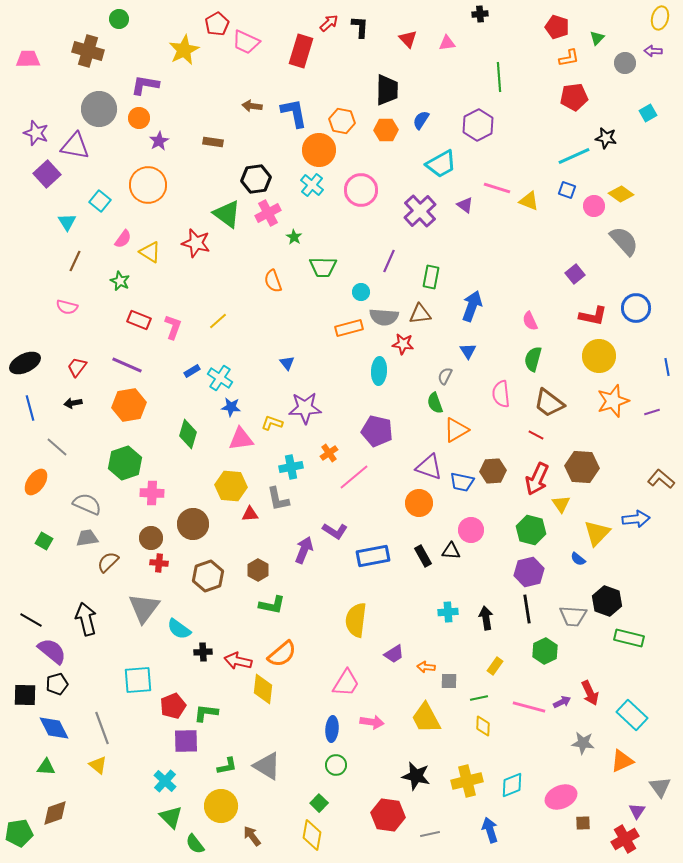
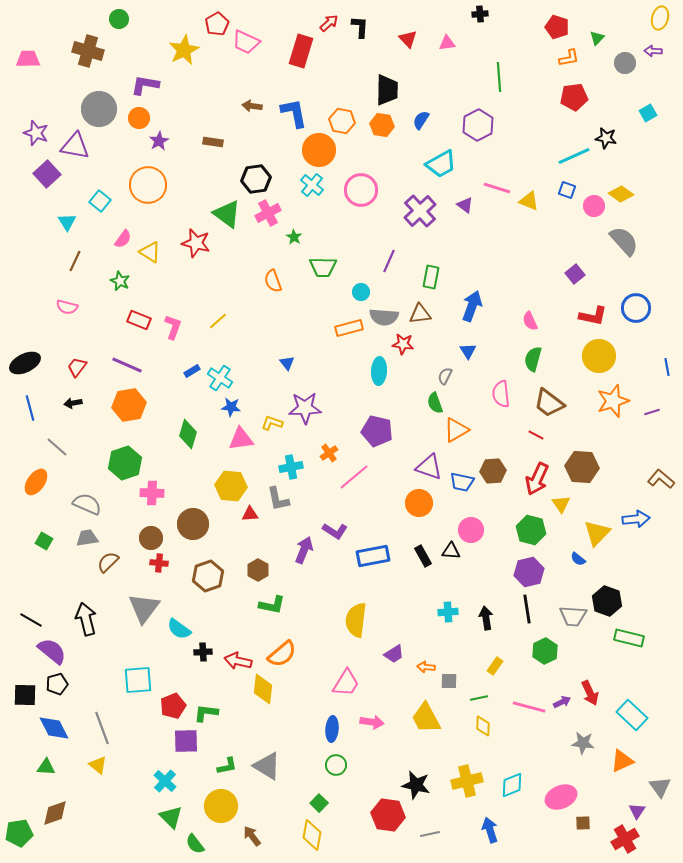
orange hexagon at (386, 130): moved 4 px left, 5 px up; rotated 10 degrees clockwise
black star at (416, 776): moved 9 px down
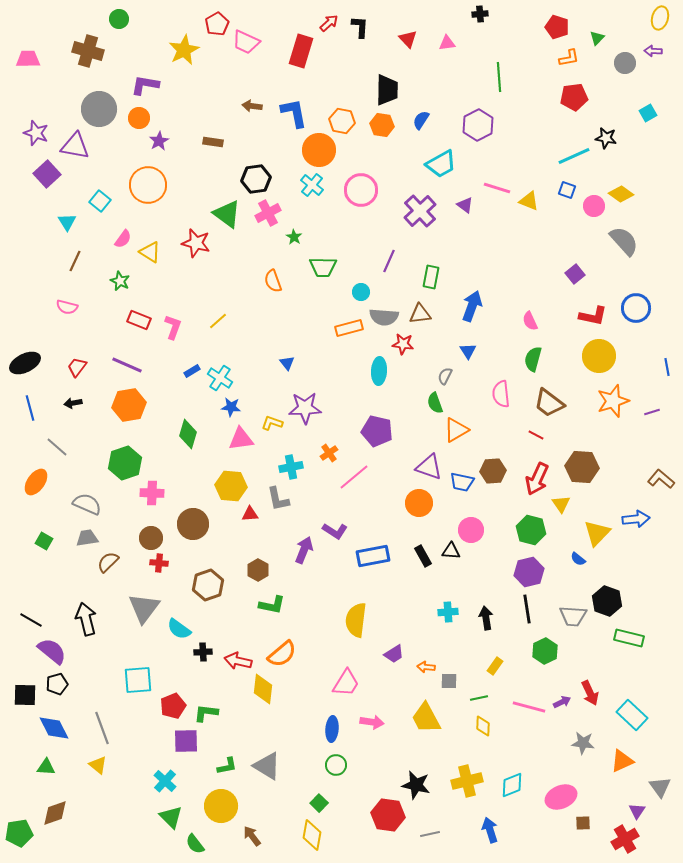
brown hexagon at (208, 576): moved 9 px down
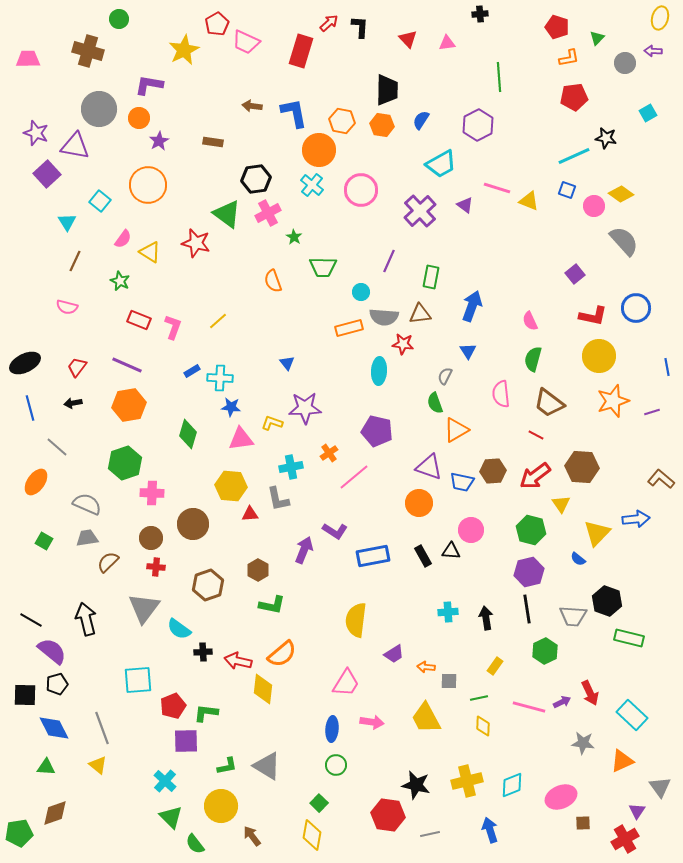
purple L-shape at (145, 85): moved 4 px right
cyan cross at (220, 378): rotated 30 degrees counterclockwise
red arrow at (537, 479): moved 2 px left, 3 px up; rotated 28 degrees clockwise
red cross at (159, 563): moved 3 px left, 4 px down
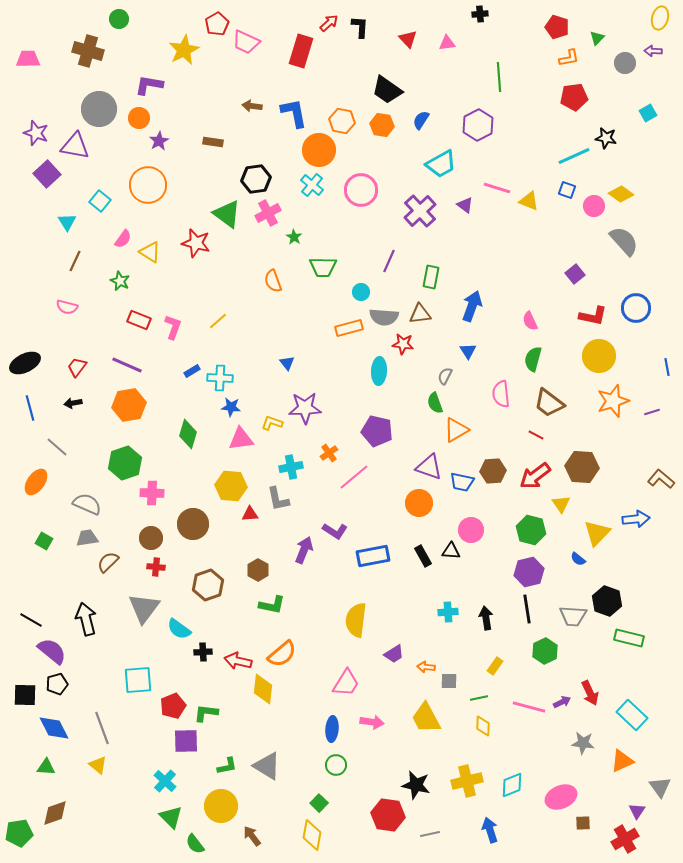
black trapezoid at (387, 90): rotated 124 degrees clockwise
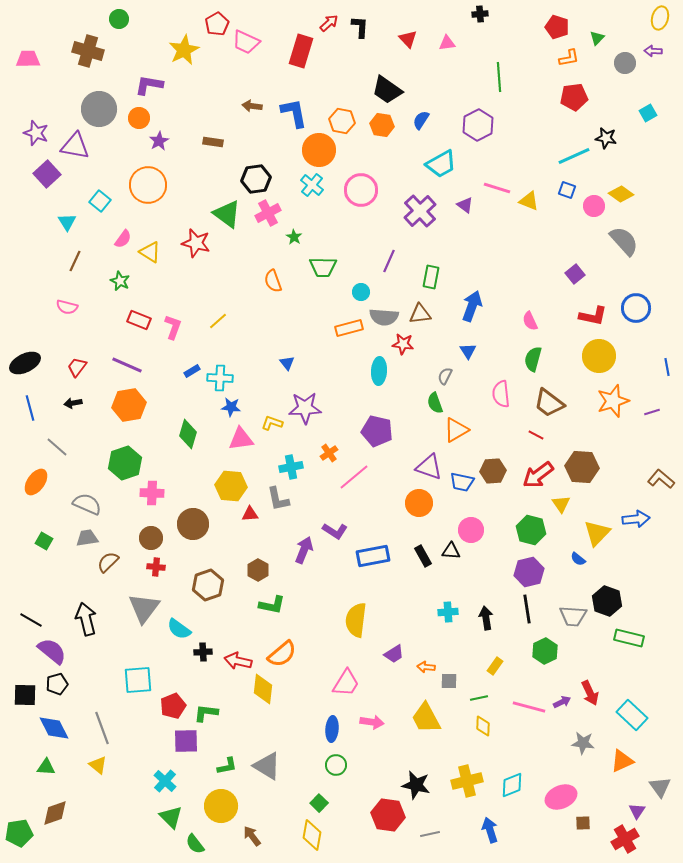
red arrow at (535, 476): moved 3 px right, 1 px up
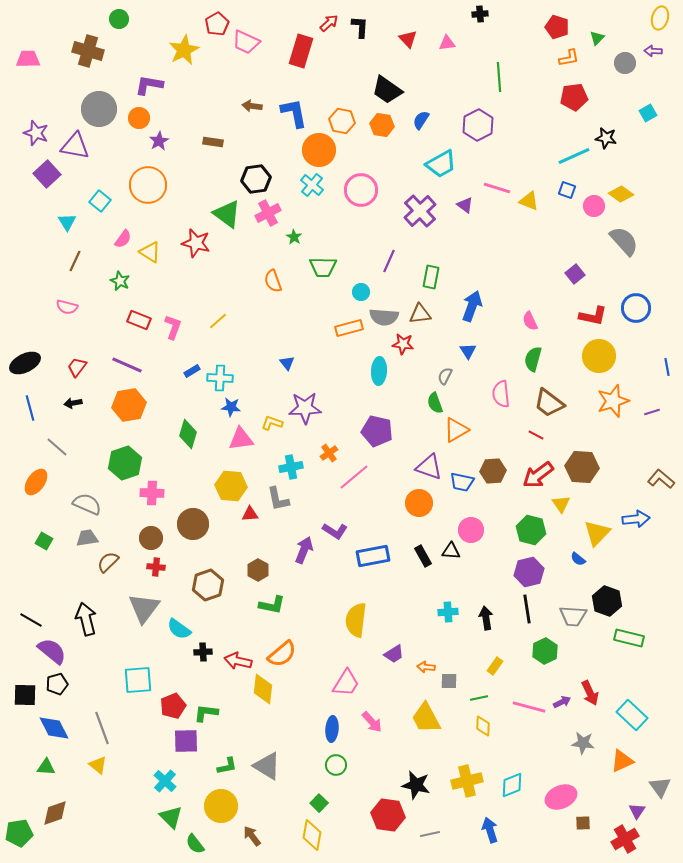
pink arrow at (372, 722): rotated 40 degrees clockwise
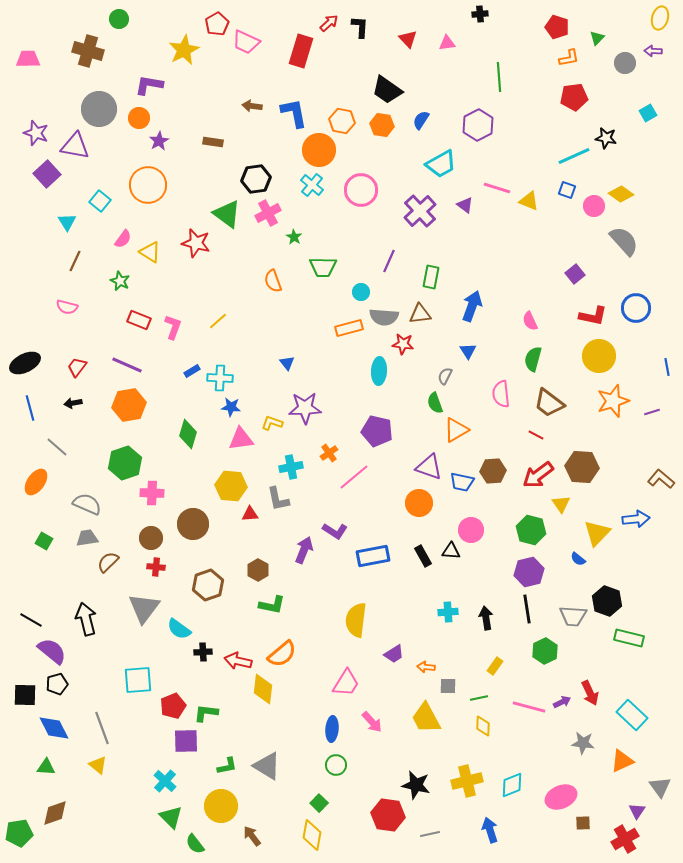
gray square at (449, 681): moved 1 px left, 5 px down
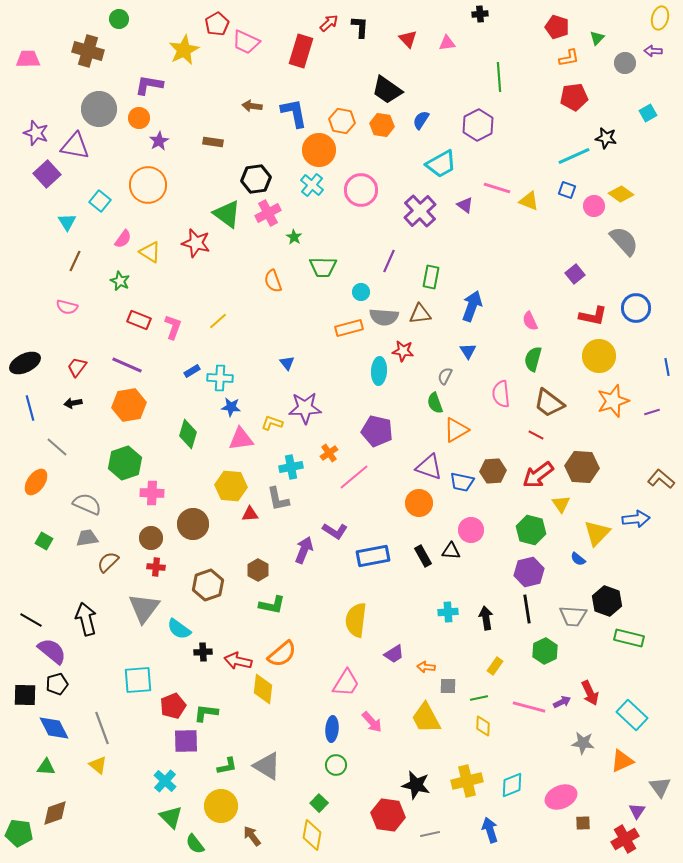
red star at (403, 344): moved 7 px down
green pentagon at (19, 833): rotated 16 degrees clockwise
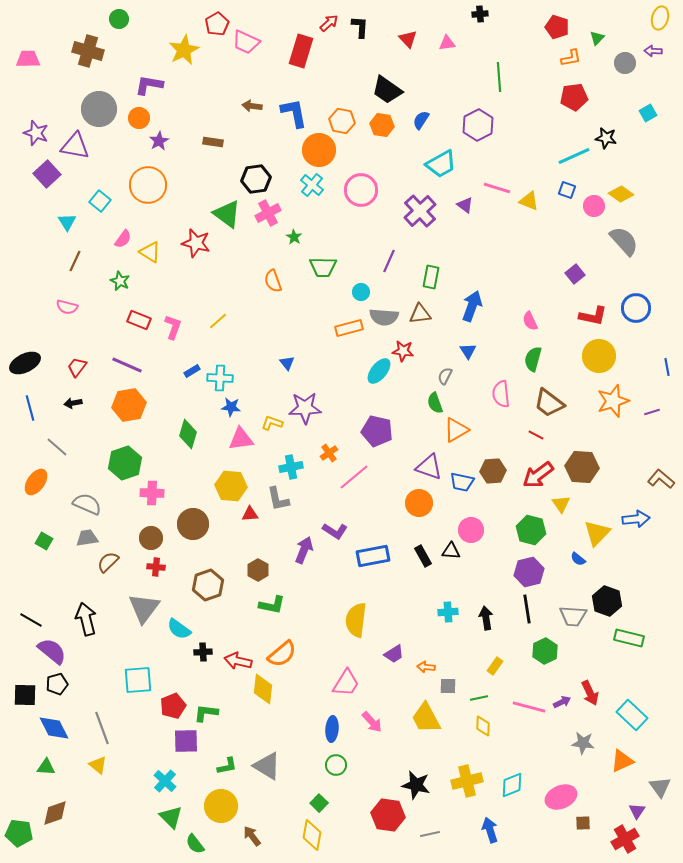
orange L-shape at (569, 58): moved 2 px right
cyan ellipse at (379, 371): rotated 36 degrees clockwise
